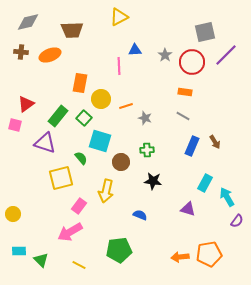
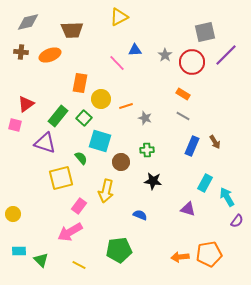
pink line at (119, 66): moved 2 px left, 3 px up; rotated 42 degrees counterclockwise
orange rectangle at (185, 92): moved 2 px left, 2 px down; rotated 24 degrees clockwise
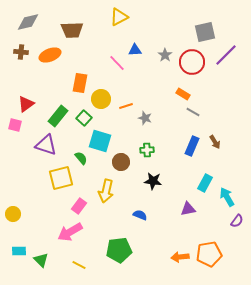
gray line at (183, 116): moved 10 px right, 4 px up
purple triangle at (45, 143): moved 1 px right, 2 px down
purple triangle at (188, 209): rotated 28 degrees counterclockwise
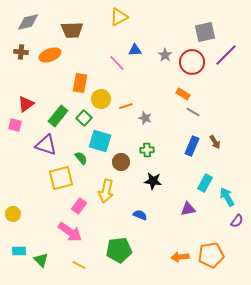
pink arrow at (70, 232): rotated 115 degrees counterclockwise
orange pentagon at (209, 254): moved 2 px right, 1 px down
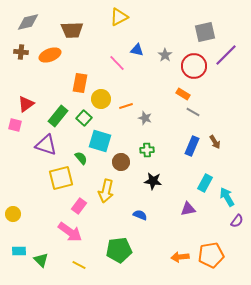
blue triangle at (135, 50): moved 2 px right; rotated 16 degrees clockwise
red circle at (192, 62): moved 2 px right, 4 px down
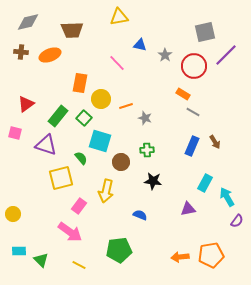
yellow triangle at (119, 17): rotated 18 degrees clockwise
blue triangle at (137, 50): moved 3 px right, 5 px up
pink square at (15, 125): moved 8 px down
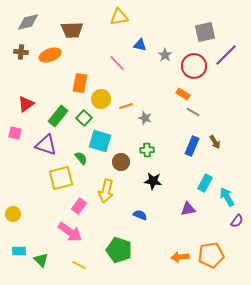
green pentagon at (119, 250): rotated 25 degrees clockwise
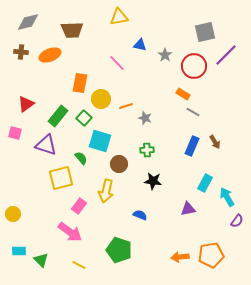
brown circle at (121, 162): moved 2 px left, 2 px down
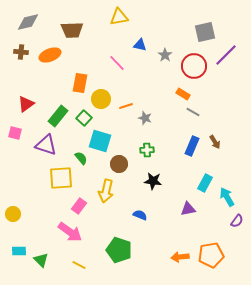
yellow square at (61, 178): rotated 10 degrees clockwise
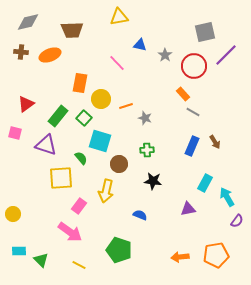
orange rectangle at (183, 94): rotated 16 degrees clockwise
orange pentagon at (211, 255): moved 5 px right
